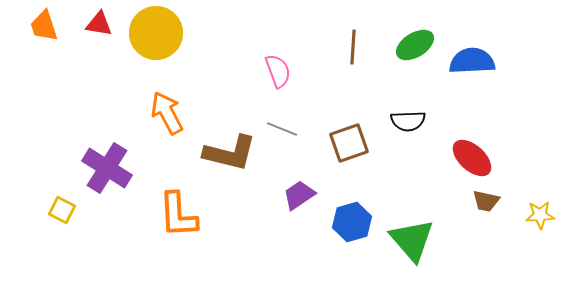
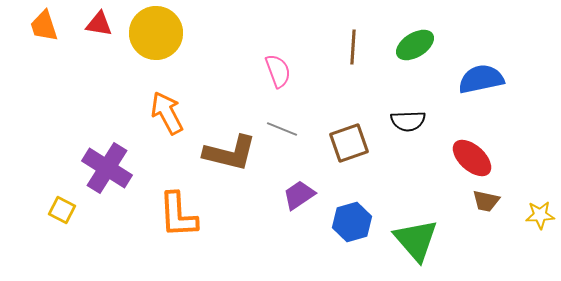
blue semicircle: moved 9 px right, 18 px down; rotated 9 degrees counterclockwise
green triangle: moved 4 px right
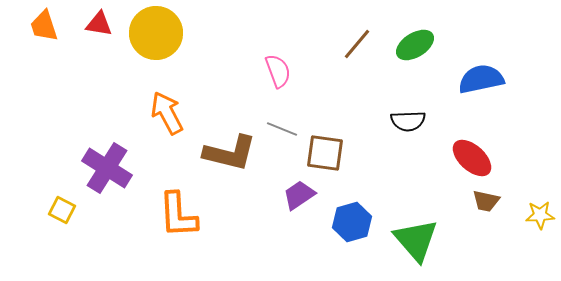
brown line: moved 4 px right, 3 px up; rotated 36 degrees clockwise
brown square: moved 24 px left, 10 px down; rotated 27 degrees clockwise
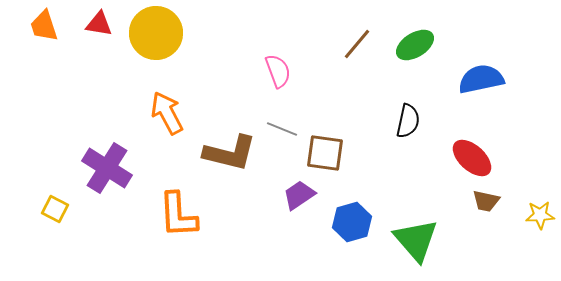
black semicircle: rotated 76 degrees counterclockwise
yellow square: moved 7 px left, 1 px up
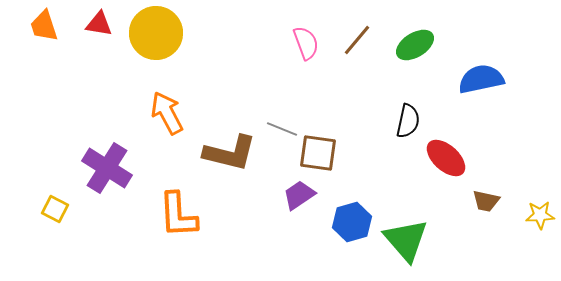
brown line: moved 4 px up
pink semicircle: moved 28 px right, 28 px up
brown square: moved 7 px left
red ellipse: moved 26 px left
green triangle: moved 10 px left
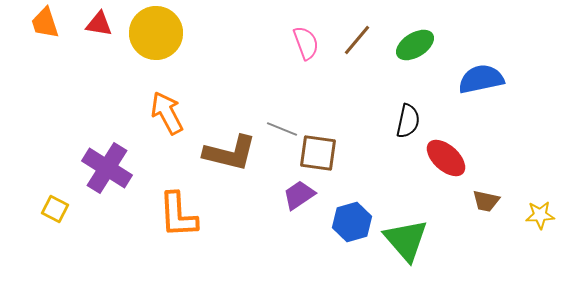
orange trapezoid: moved 1 px right, 3 px up
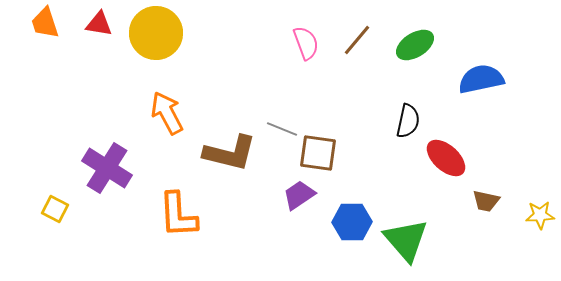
blue hexagon: rotated 15 degrees clockwise
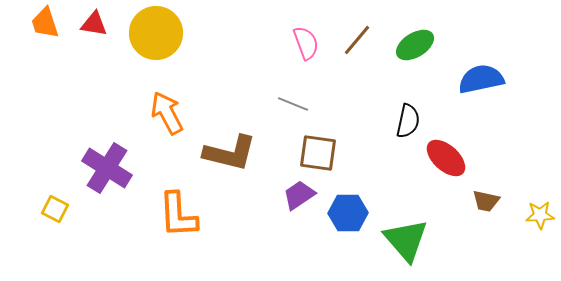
red triangle: moved 5 px left
gray line: moved 11 px right, 25 px up
blue hexagon: moved 4 px left, 9 px up
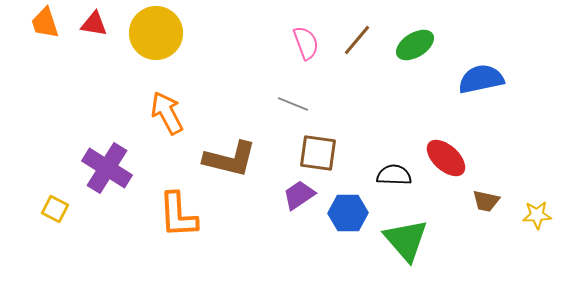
black semicircle: moved 14 px left, 54 px down; rotated 100 degrees counterclockwise
brown L-shape: moved 6 px down
yellow star: moved 3 px left
